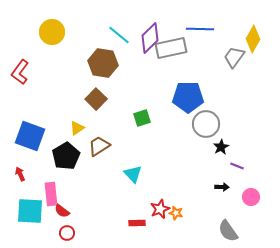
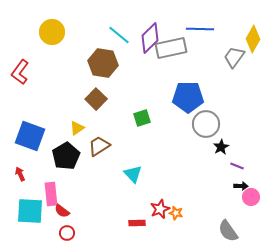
black arrow: moved 19 px right, 1 px up
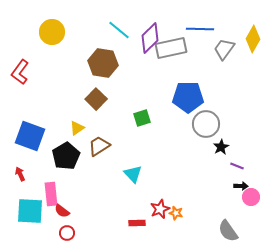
cyan line: moved 5 px up
gray trapezoid: moved 10 px left, 8 px up
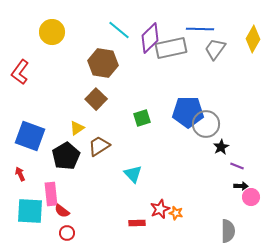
gray trapezoid: moved 9 px left
blue pentagon: moved 15 px down
gray semicircle: rotated 145 degrees counterclockwise
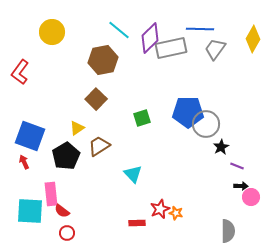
brown hexagon: moved 3 px up; rotated 20 degrees counterclockwise
red arrow: moved 4 px right, 12 px up
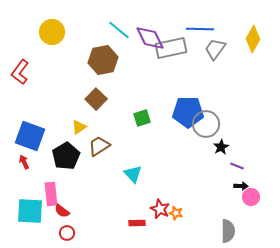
purple diamond: rotated 72 degrees counterclockwise
yellow triangle: moved 2 px right, 1 px up
red star: rotated 24 degrees counterclockwise
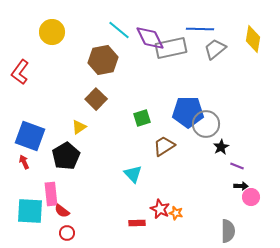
yellow diamond: rotated 20 degrees counterclockwise
gray trapezoid: rotated 15 degrees clockwise
brown trapezoid: moved 65 px right
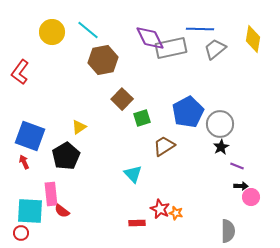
cyan line: moved 31 px left
brown square: moved 26 px right
blue pentagon: rotated 28 degrees counterclockwise
gray circle: moved 14 px right
red circle: moved 46 px left
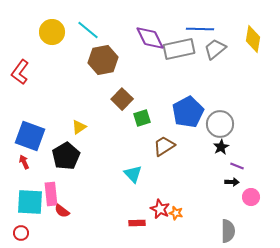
gray rectangle: moved 8 px right, 1 px down
black arrow: moved 9 px left, 4 px up
cyan square: moved 9 px up
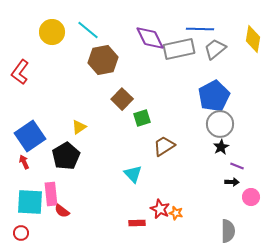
blue pentagon: moved 26 px right, 16 px up
blue square: rotated 36 degrees clockwise
